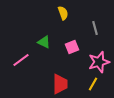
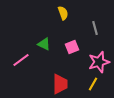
green triangle: moved 2 px down
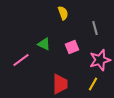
pink star: moved 1 px right, 2 px up
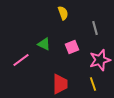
yellow line: rotated 48 degrees counterclockwise
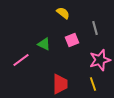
yellow semicircle: rotated 32 degrees counterclockwise
pink square: moved 7 px up
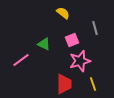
pink star: moved 20 px left, 1 px down
red trapezoid: moved 4 px right
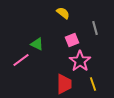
green triangle: moved 7 px left
pink star: rotated 20 degrees counterclockwise
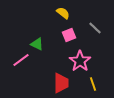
gray line: rotated 32 degrees counterclockwise
pink square: moved 3 px left, 5 px up
red trapezoid: moved 3 px left, 1 px up
